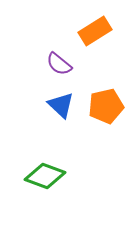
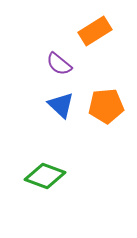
orange pentagon: rotated 8 degrees clockwise
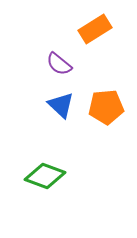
orange rectangle: moved 2 px up
orange pentagon: moved 1 px down
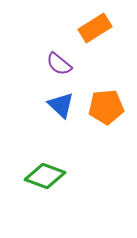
orange rectangle: moved 1 px up
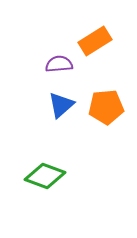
orange rectangle: moved 13 px down
purple semicircle: rotated 136 degrees clockwise
blue triangle: rotated 36 degrees clockwise
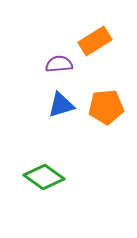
blue triangle: rotated 24 degrees clockwise
green diamond: moved 1 px left, 1 px down; rotated 15 degrees clockwise
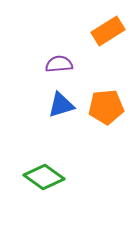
orange rectangle: moved 13 px right, 10 px up
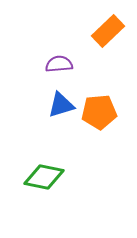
orange rectangle: rotated 12 degrees counterclockwise
orange pentagon: moved 7 px left, 5 px down
green diamond: rotated 24 degrees counterclockwise
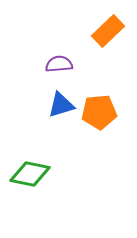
green diamond: moved 14 px left, 3 px up
